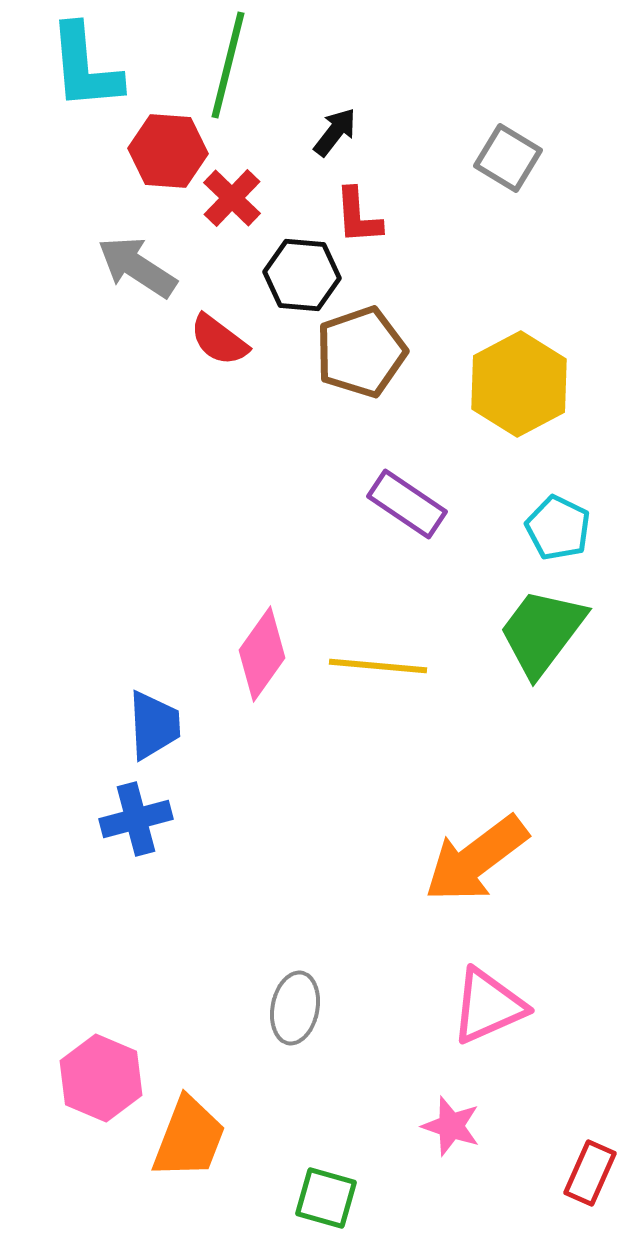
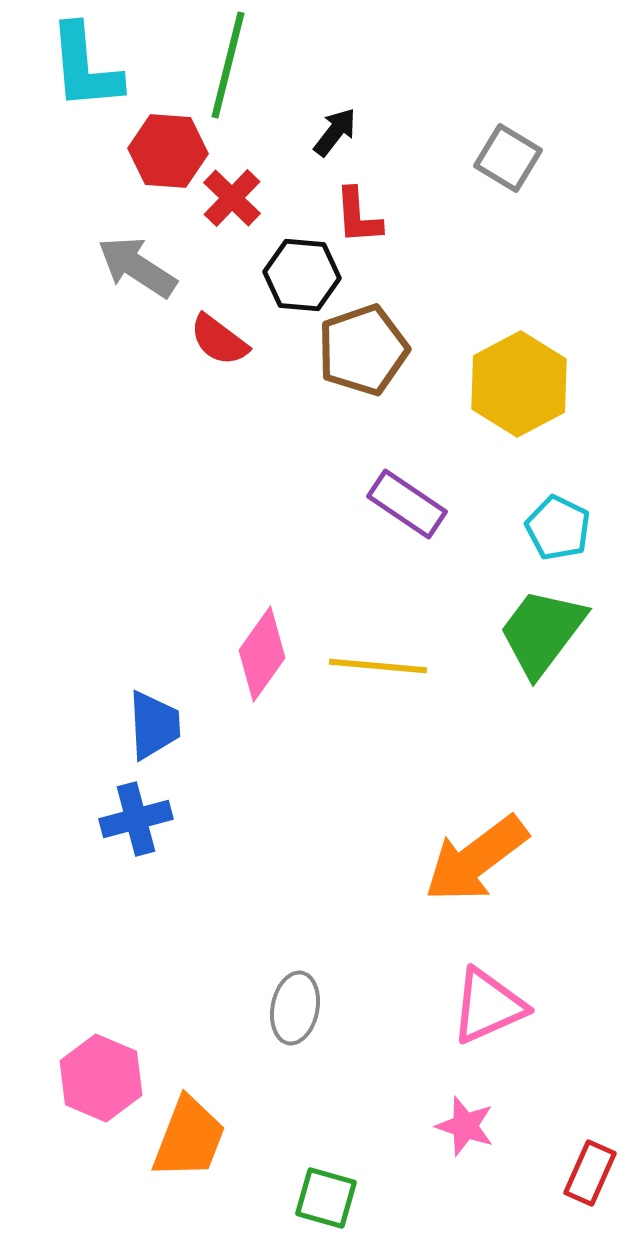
brown pentagon: moved 2 px right, 2 px up
pink star: moved 14 px right
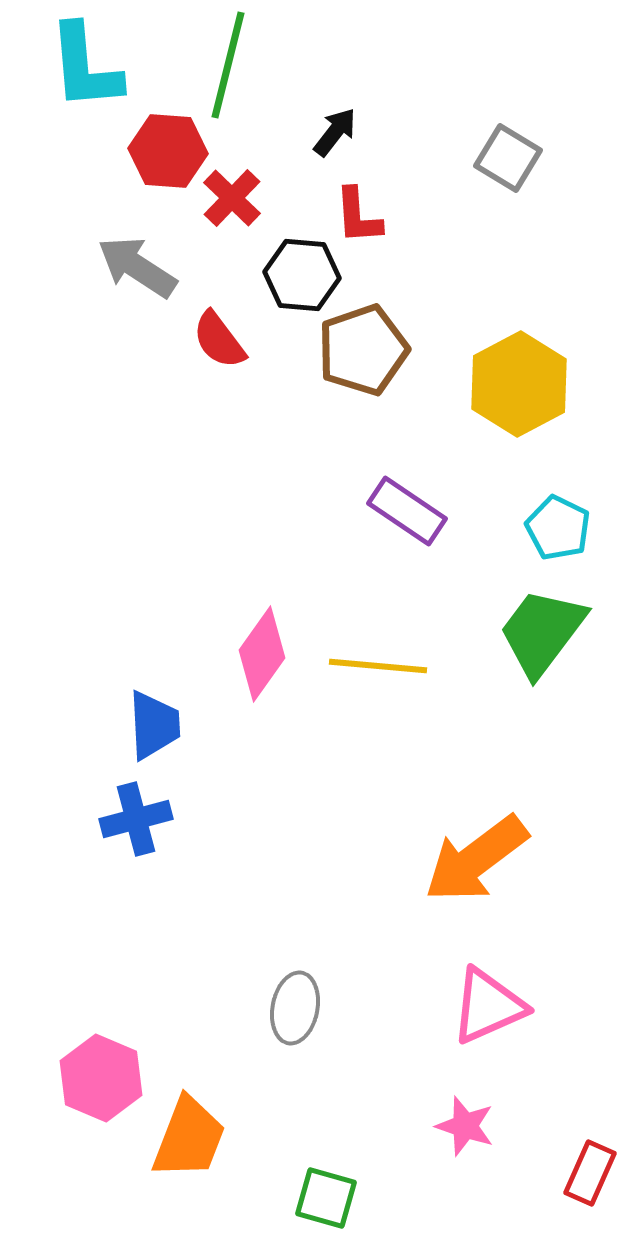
red semicircle: rotated 16 degrees clockwise
purple rectangle: moved 7 px down
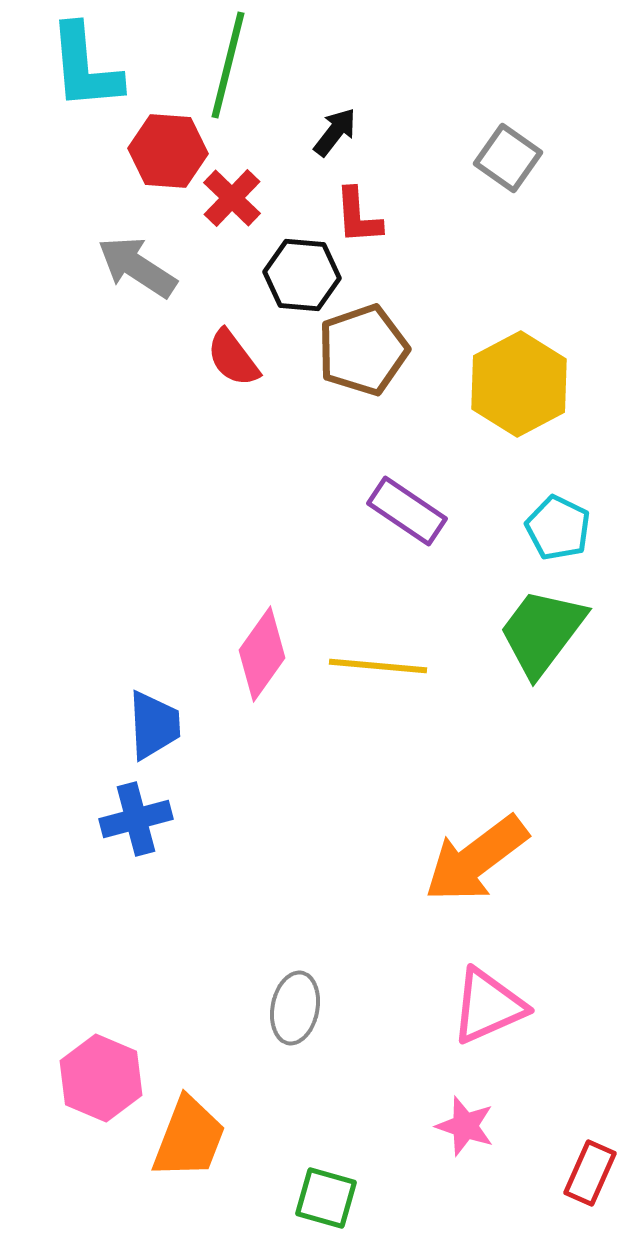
gray square: rotated 4 degrees clockwise
red semicircle: moved 14 px right, 18 px down
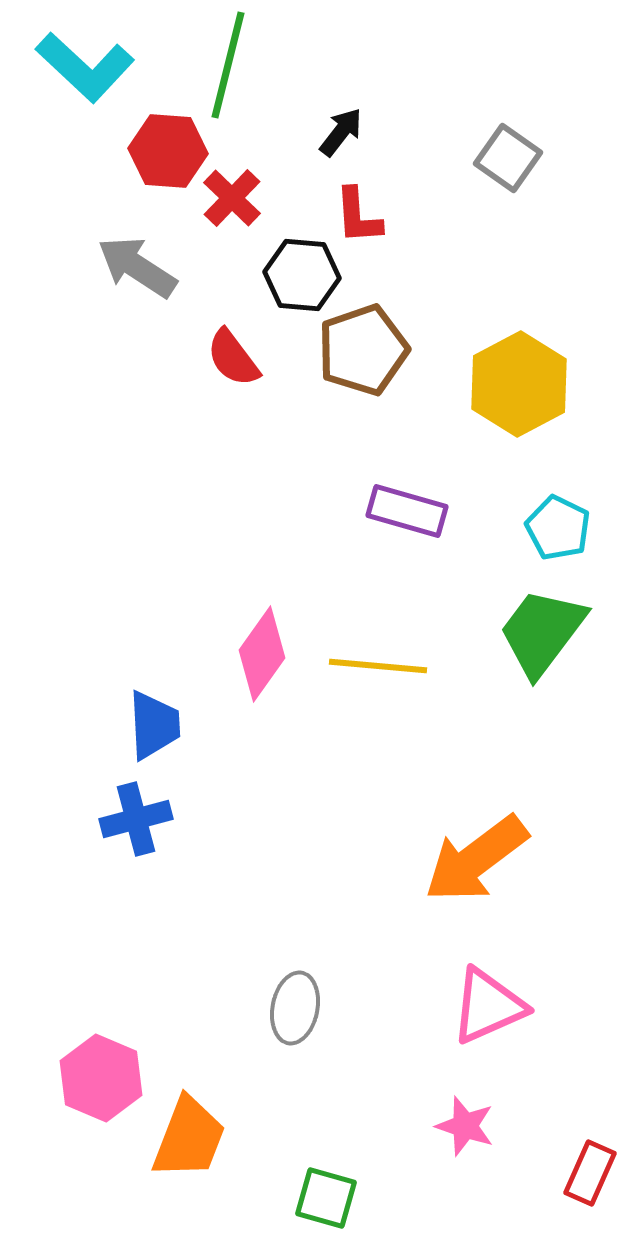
cyan L-shape: rotated 42 degrees counterclockwise
black arrow: moved 6 px right
purple rectangle: rotated 18 degrees counterclockwise
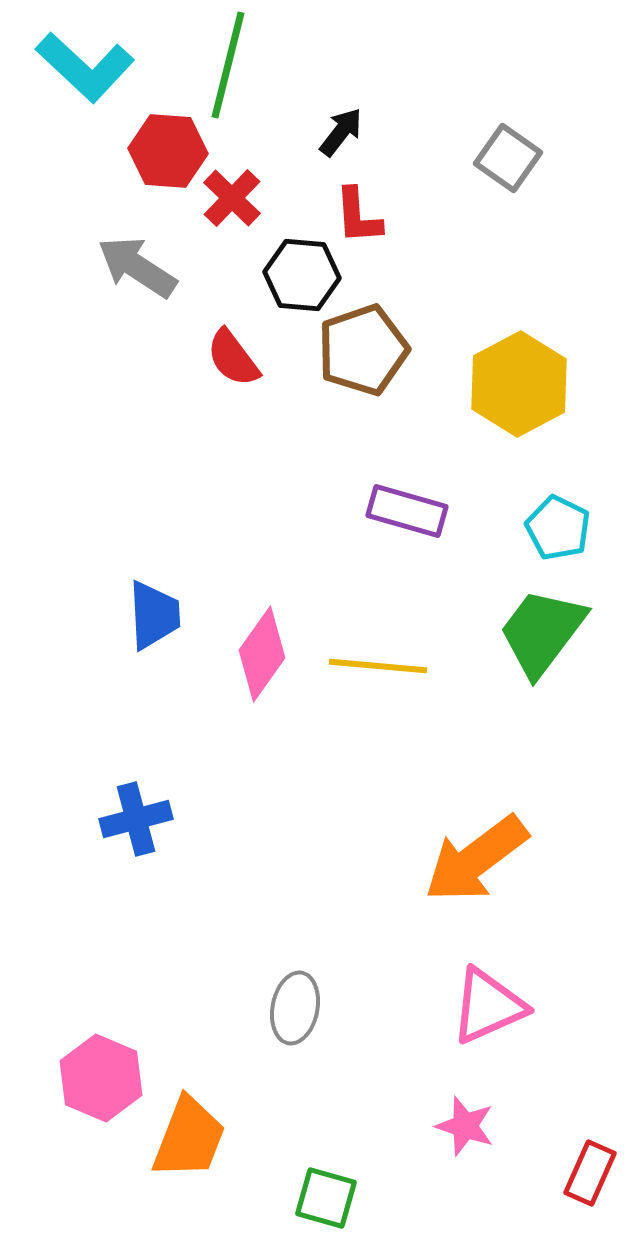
blue trapezoid: moved 110 px up
